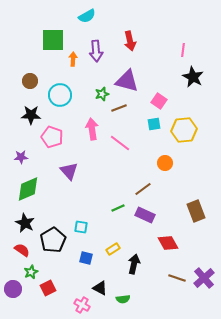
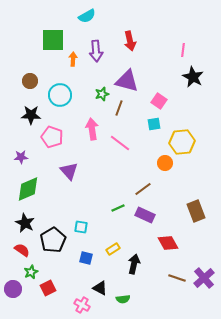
brown line at (119, 108): rotated 49 degrees counterclockwise
yellow hexagon at (184, 130): moved 2 px left, 12 px down
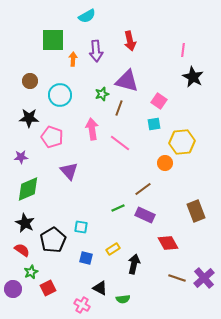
black star at (31, 115): moved 2 px left, 3 px down
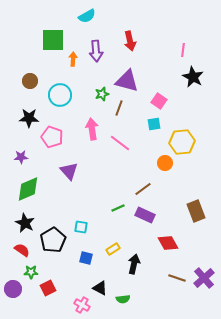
green star at (31, 272): rotated 24 degrees clockwise
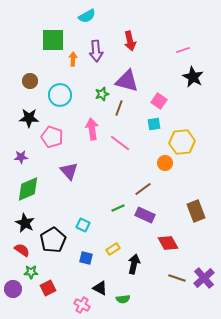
pink line at (183, 50): rotated 64 degrees clockwise
cyan square at (81, 227): moved 2 px right, 2 px up; rotated 16 degrees clockwise
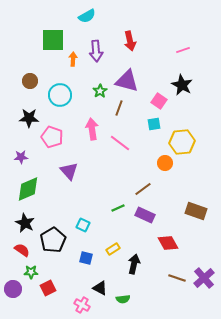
black star at (193, 77): moved 11 px left, 8 px down
green star at (102, 94): moved 2 px left, 3 px up; rotated 16 degrees counterclockwise
brown rectangle at (196, 211): rotated 50 degrees counterclockwise
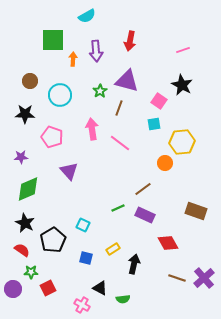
red arrow at (130, 41): rotated 24 degrees clockwise
black star at (29, 118): moved 4 px left, 4 px up
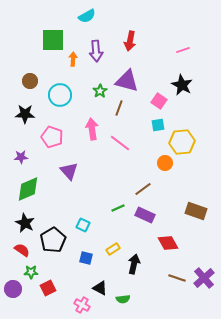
cyan square at (154, 124): moved 4 px right, 1 px down
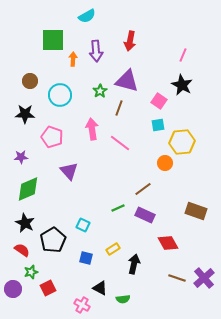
pink line at (183, 50): moved 5 px down; rotated 48 degrees counterclockwise
green star at (31, 272): rotated 16 degrees counterclockwise
